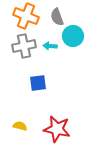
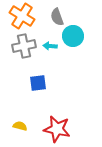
orange cross: moved 4 px left; rotated 10 degrees clockwise
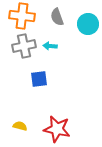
orange cross: rotated 25 degrees counterclockwise
cyan circle: moved 15 px right, 12 px up
blue square: moved 1 px right, 4 px up
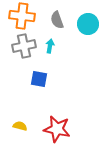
gray semicircle: moved 3 px down
cyan arrow: rotated 96 degrees clockwise
blue square: rotated 18 degrees clockwise
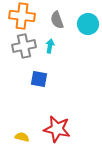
yellow semicircle: moved 2 px right, 11 px down
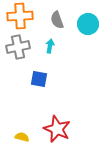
orange cross: moved 2 px left; rotated 10 degrees counterclockwise
gray cross: moved 6 px left, 1 px down
red star: rotated 12 degrees clockwise
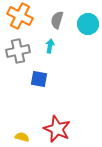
orange cross: rotated 30 degrees clockwise
gray semicircle: rotated 36 degrees clockwise
gray cross: moved 4 px down
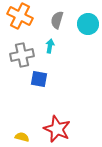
gray cross: moved 4 px right, 4 px down
